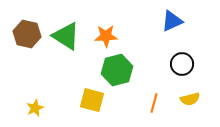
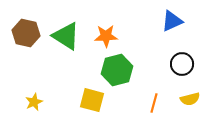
brown hexagon: moved 1 px left, 1 px up
yellow star: moved 1 px left, 6 px up
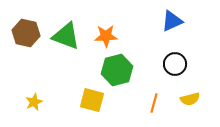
green triangle: rotated 12 degrees counterclockwise
black circle: moved 7 px left
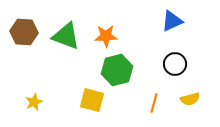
brown hexagon: moved 2 px left, 1 px up; rotated 8 degrees counterclockwise
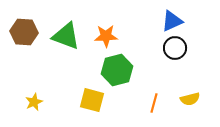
black circle: moved 16 px up
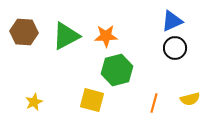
green triangle: rotated 48 degrees counterclockwise
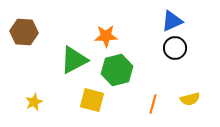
green triangle: moved 8 px right, 24 px down
orange line: moved 1 px left, 1 px down
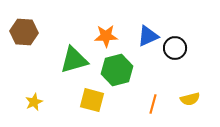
blue triangle: moved 24 px left, 15 px down
green triangle: rotated 12 degrees clockwise
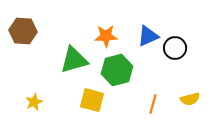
brown hexagon: moved 1 px left, 1 px up
